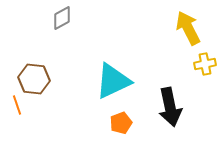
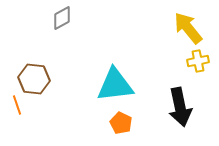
yellow arrow: rotated 12 degrees counterclockwise
yellow cross: moved 7 px left, 3 px up
cyan triangle: moved 2 px right, 4 px down; rotated 18 degrees clockwise
black arrow: moved 10 px right
orange pentagon: rotated 25 degrees counterclockwise
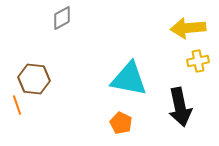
yellow arrow: rotated 56 degrees counterclockwise
cyan triangle: moved 14 px right, 6 px up; rotated 18 degrees clockwise
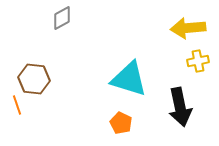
cyan triangle: rotated 6 degrees clockwise
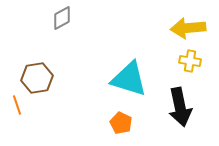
yellow cross: moved 8 px left; rotated 20 degrees clockwise
brown hexagon: moved 3 px right, 1 px up; rotated 16 degrees counterclockwise
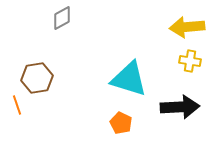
yellow arrow: moved 1 px left, 1 px up
black arrow: rotated 81 degrees counterclockwise
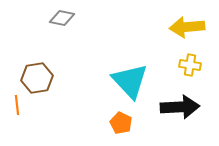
gray diamond: rotated 40 degrees clockwise
yellow cross: moved 4 px down
cyan triangle: moved 1 px right, 2 px down; rotated 30 degrees clockwise
orange line: rotated 12 degrees clockwise
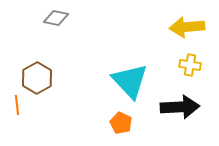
gray diamond: moved 6 px left
brown hexagon: rotated 20 degrees counterclockwise
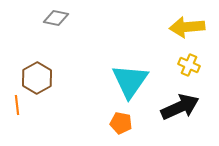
yellow cross: moved 1 px left; rotated 15 degrees clockwise
cyan triangle: rotated 18 degrees clockwise
black arrow: rotated 21 degrees counterclockwise
orange pentagon: rotated 15 degrees counterclockwise
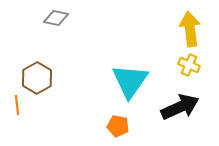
yellow arrow: moved 3 px right, 2 px down; rotated 88 degrees clockwise
orange pentagon: moved 3 px left, 3 px down
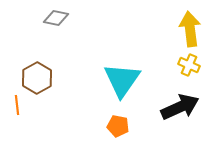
cyan triangle: moved 8 px left, 1 px up
